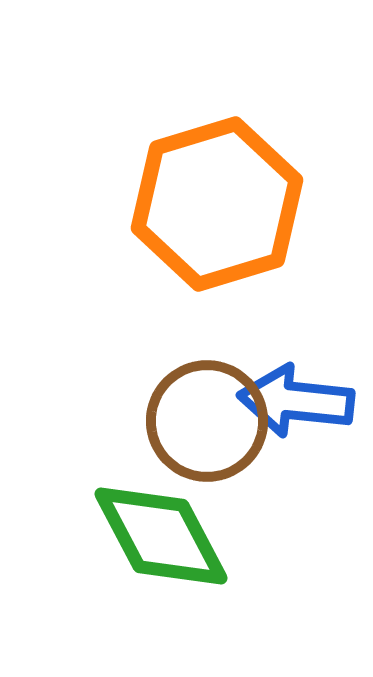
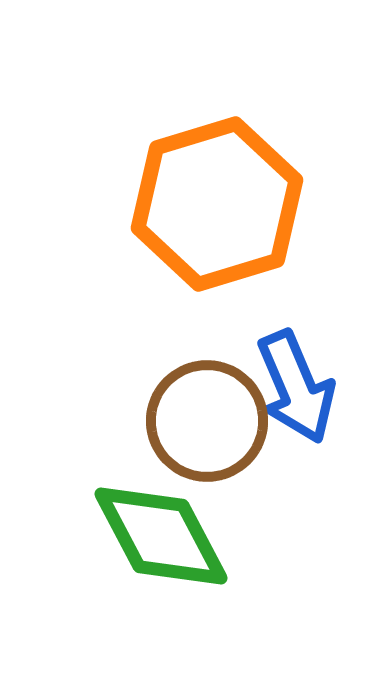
blue arrow: moved 14 px up; rotated 119 degrees counterclockwise
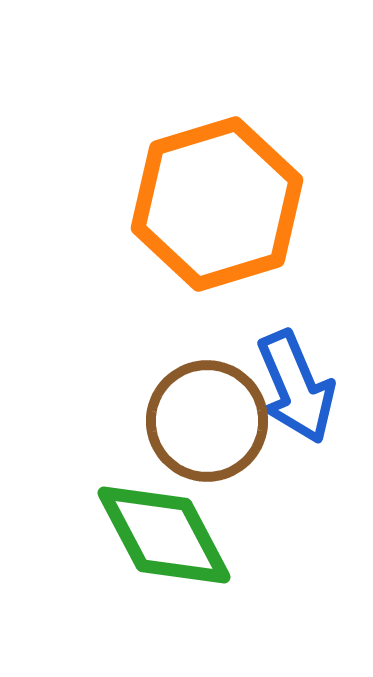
green diamond: moved 3 px right, 1 px up
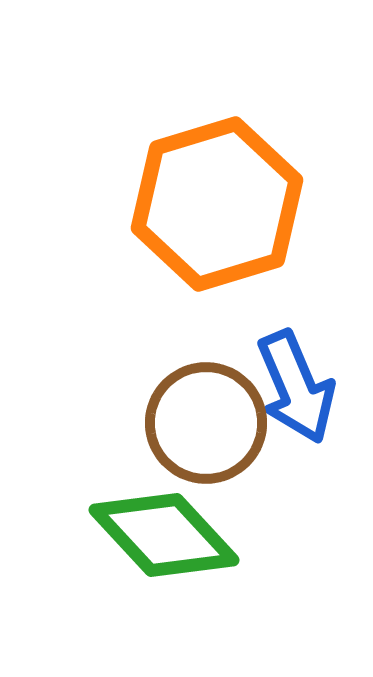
brown circle: moved 1 px left, 2 px down
green diamond: rotated 15 degrees counterclockwise
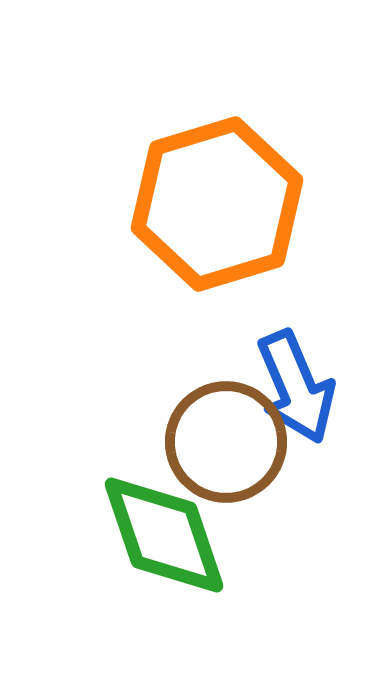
brown circle: moved 20 px right, 19 px down
green diamond: rotated 24 degrees clockwise
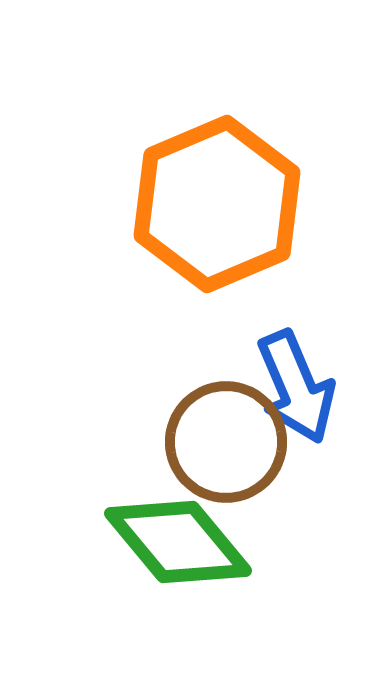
orange hexagon: rotated 6 degrees counterclockwise
green diamond: moved 14 px right, 7 px down; rotated 21 degrees counterclockwise
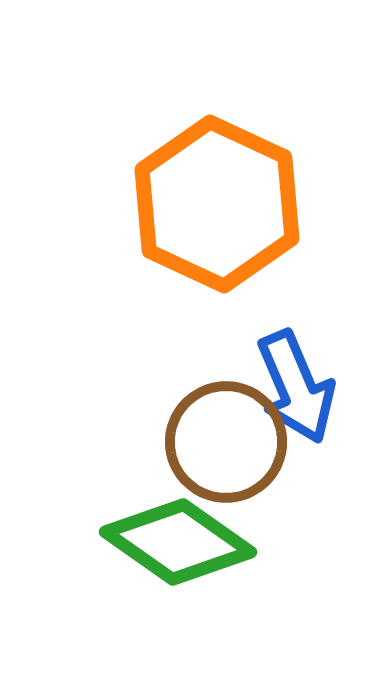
orange hexagon: rotated 12 degrees counterclockwise
green diamond: rotated 15 degrees counterclockwise
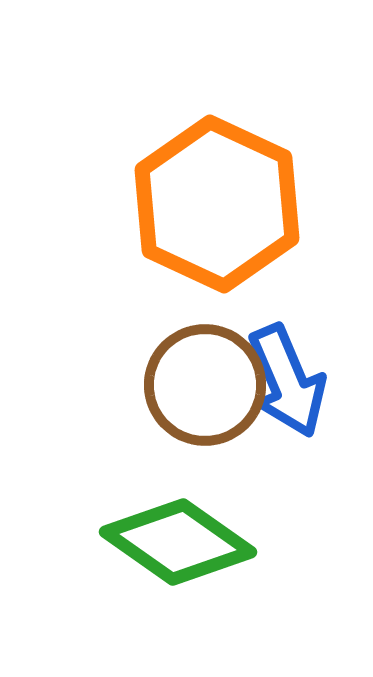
blue arrow: moved 9 px left, 6 px up
brown circle: moved 21 px left, 57 px up
